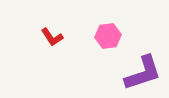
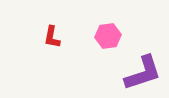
red L-shape: rotated 45 degrees clockwise
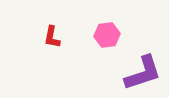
pink hexagon: moved 1 px left, 1 px up
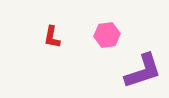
purple L-shape: moved 2 px up
